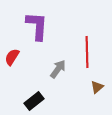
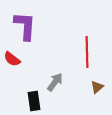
purple L-shape: moved 12 px left
red semicircle: moved 2 px down; rotated 84 degrees counterclockwise
gray arrow: moved 3 px left, 13 px down
black rectangle: rotated 60 degrees counterclockwise
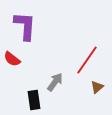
red line: moved 8 px down; rotated 36 degrees clockwise
black rectangle: moved 1 px up
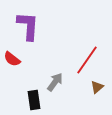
purple L-shape: moved 3 px right
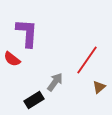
purple L-shape: moved 1 px left, 7 px down
brown triangle: moved 2 px right
black rectangle: rotated 66 degrees clockwise
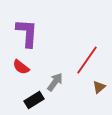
red semicircle: moved 9 px right, 8 px down
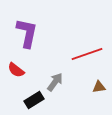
purple L-shape: rotated 8 degrees clockwise
red line: moved 6 px up; rotated 36 degrees clockwise
red semicircle: moved 5 px left, 3 px down
brown triangle: rotated 32 degrees clockwise
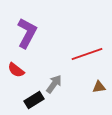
purple L-shape: rotated 16 degrees clockwise
gray arrow: moved 1 px left, 2 px down
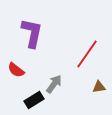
purple L-shape: moved 5 px right; rotated 16 degrees counterclockwise
red line: rotated 36 degrees counterclockwise
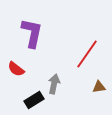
red semicircle: moved 1 px up
gray arrow: rotated 24 degrees counterclockwise
